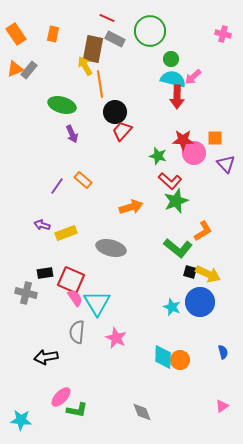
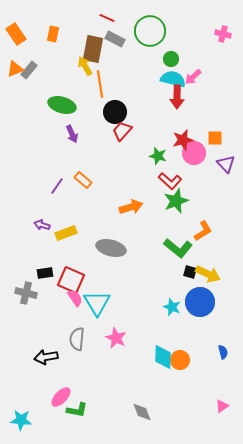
red star at (183, 140): rotated 15 degrees counterclockwise
gray semicircle at (77, 332): moved 7 px down
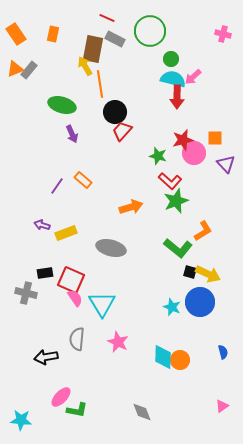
cyan triangle at (97, 303): moved 5 px right, 1 px down
pink star at (116, 338): moved 2 px right, 4 px down
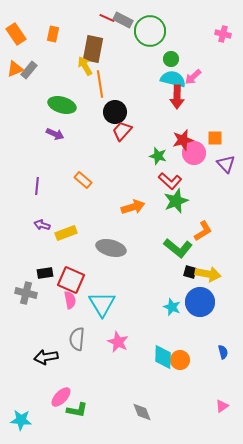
gray rectangle at (115, 39): moved 8 px right, 19 px up
purple arrow at (72, 134): moved 17 px left; rotated 42 degrees counterclockwise
purple line at (57, 186): moved 20 px left; rotated 30 degrees counterclockwise
orange arrow at (131, 207): moved 2 px right
yellow arrow at (208, 274): rotated 15 degrees counterclockwise
pink semicircle at (75, 298): moved 5 px left, 2 px down; rotated 24 degrees clockwise
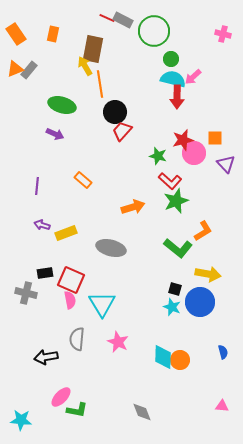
green circle at (150, 31): moved 4 px right
black square at (190, 272): moved 15 px left, 17 px down
pink triangle at (222, 406): rotated 40 degrees clockwise
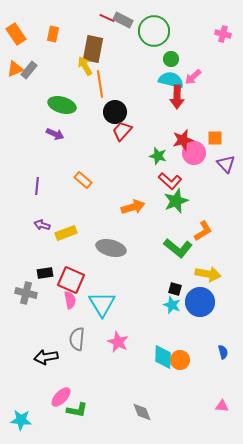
cyan semicircle at (173, 79): moved 2 px left, 1 px down
cyan star at (172, 307): moved 2 px up
